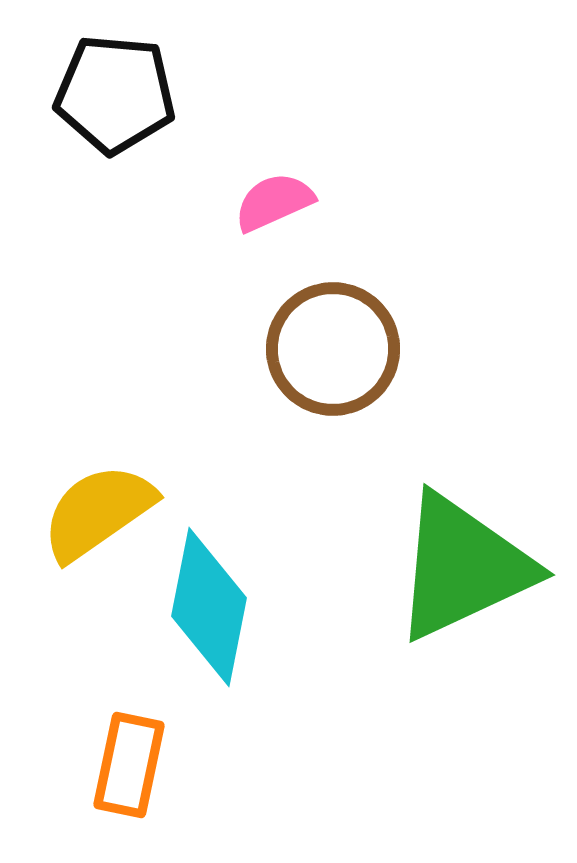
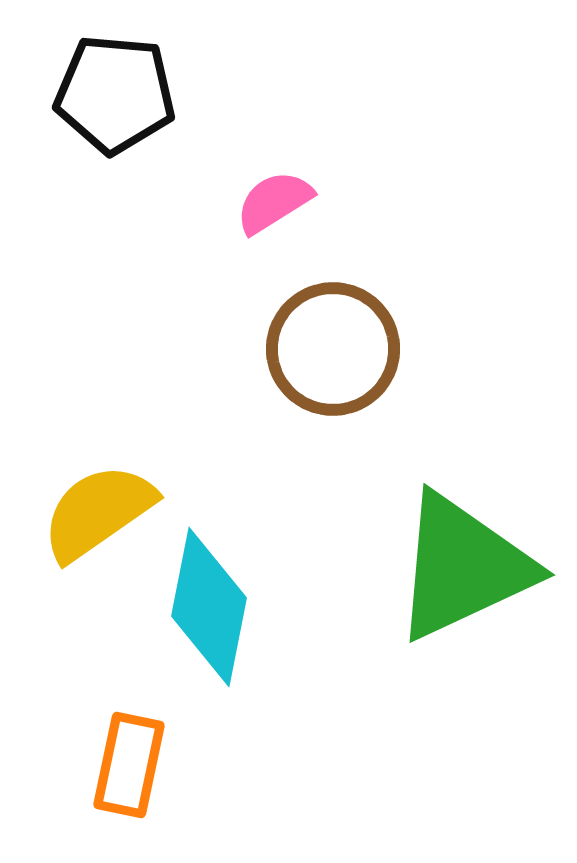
pink semicircle: rotated 8 degrees counterclockwise
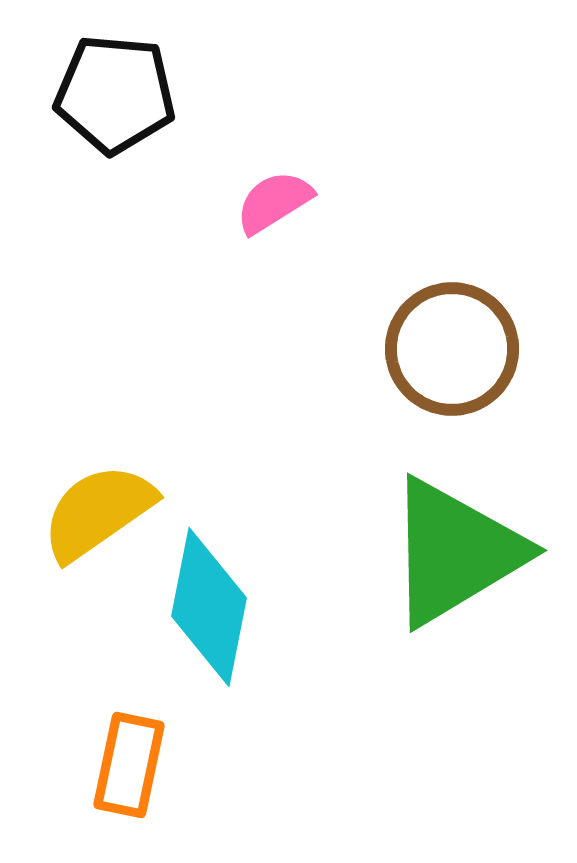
brown circle: moved 119 px right
green triangle: moved 8 px left, 15 px up; rotated 6 degrees counterclockwise
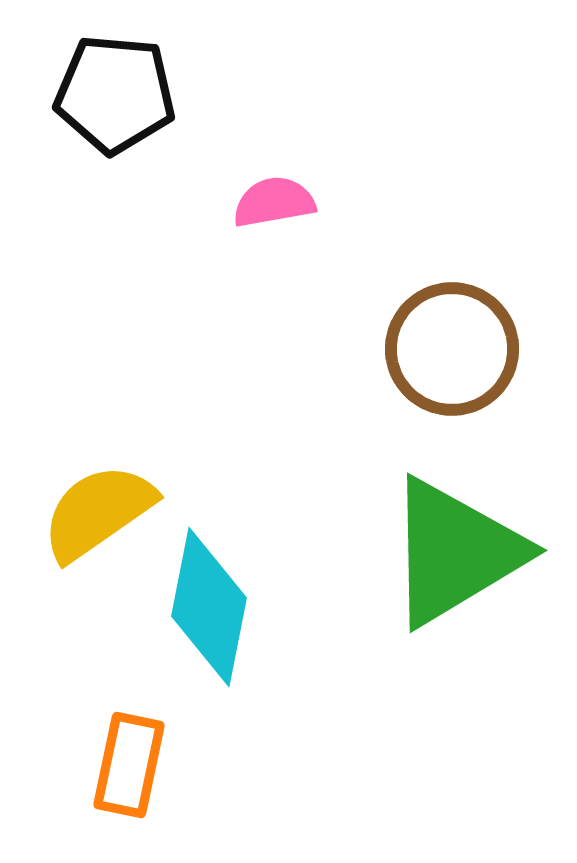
pink semicircle: rotated 22 degrees clockwise
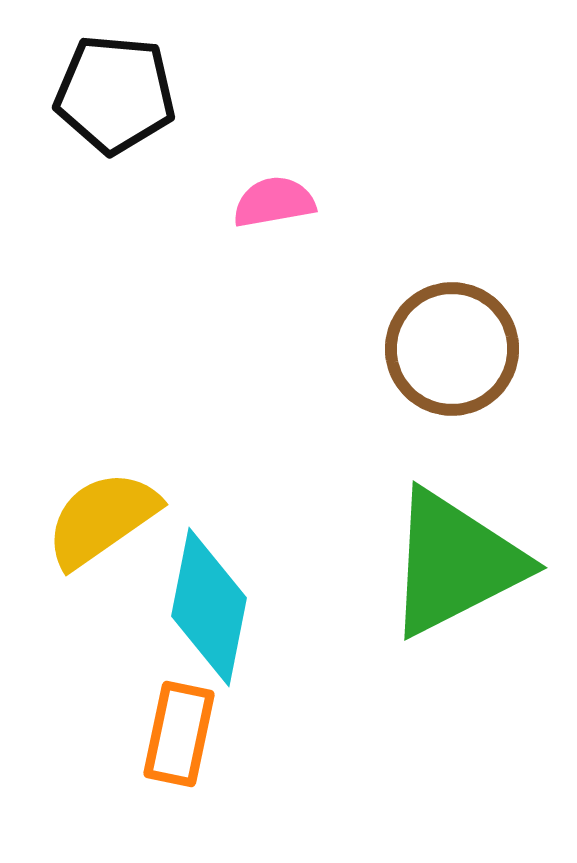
yellow semicircle: moved 4 px right, 7 px down
green triangle: moved 11 px down; rotated 4 degrees clockwise
orange rectangle: moved 50 px right, 31 px up
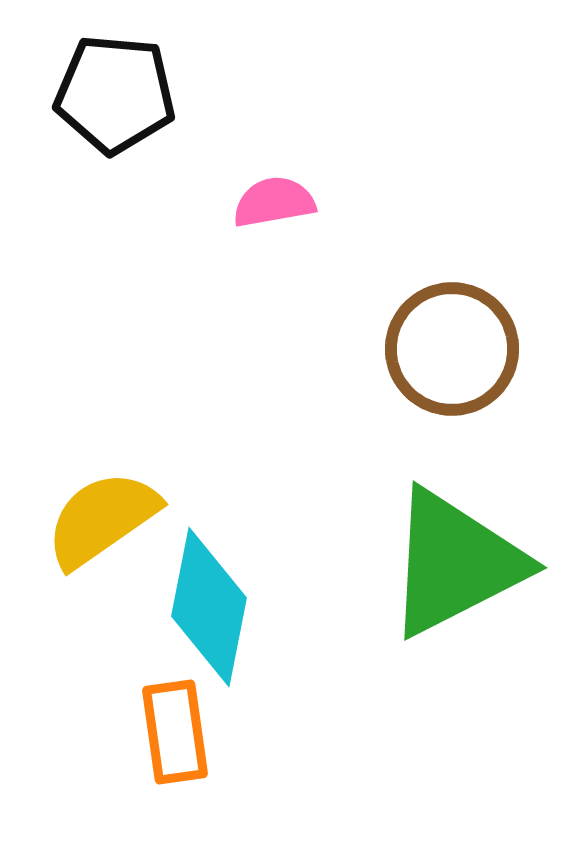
orange rectangle: moved 4 px left, 2 px up; rotated 20 degrees counterclockwise
